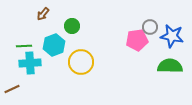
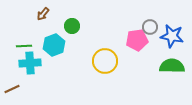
yellow circle: moved 24 px right, 1 px up
green semicircle: moved 2 px right
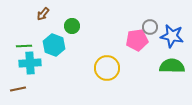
cyan hexagon: rotated 20 degrees counterclockwise
yellow circle: moved 2 px right, 7 px down
brown line: moved 6 px right; rotated 14 degrees clockwise
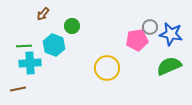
blue star: moved 1 px left, 2 px up
green semicircle: moved 3 px left; rotated 25 degrees counterclockwise
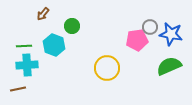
cyan cross: moved 3 px left, 2 px down
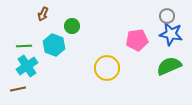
brown arrow: rotated 16 degrees counterclockwise
gray circle: moved 17 px right, 11 px up
cyan cross: moved 1 px down; rotated 30 degrees counterclockwise
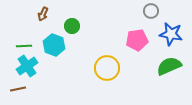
gray circle: moved 16 px left, 5 px up
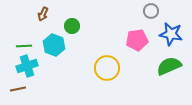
cyan cross: rotated 15 degrees clockwise
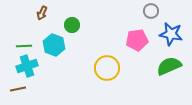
brown arrow: moved 1 px left, 1 px up
green circle: moved 1 px up
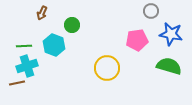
green semicircle: rotated 40 degrees clockwise
brown line: moved 1 px left, 6 px up
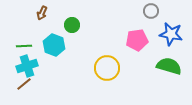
brown line: moved 7 px right, 1 px down; rotated 28 degrees counterclockwise
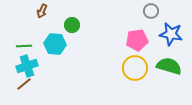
brown arrow: moved 2 px up
cyan hexagon: moved 1 px right, 1 px up; rotated 15 degrees counterclockwise
yellow circle: moved 28 px right
